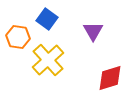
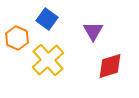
orange hexagon: moved 1 px left, 1 px down; rotated 15 degrees clockwise
red diamond: moved 12 px up
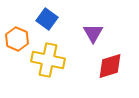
purple triangle: moved 2 px down
orange hexagon: moved 1 px down
yellow cross: rotated 36 degrees counterclockwise
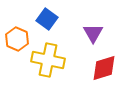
red diamond: moved 6 px left, 2 px down
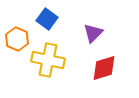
purple triangle: rotated 15 degrees clockwise
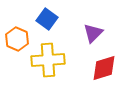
yellow cross: rotated 16 degrees counterclockwise
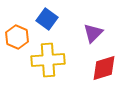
orange hexagon: moved 2 px up
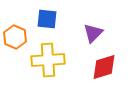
blue square: rotated 30 degrees counterclockwise
orange hexagon: moved 2 px left
red diamond: moved 1 px up
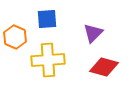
blue square: rotated 10 degrees counterclockwise
red diamond: rotated 32 degrees clockwise
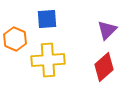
purple triangle: moved 14 px right, 3 px up
orange hexagon: moved 2 px down
red diamond: rotated 56 degrees counterclockwise
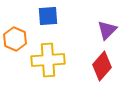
blue square: moved 1 px right, 3 px up
red diamond: moved 2 px left, 1 px up; rotated 8 degrees counterclockwise
